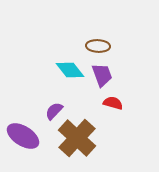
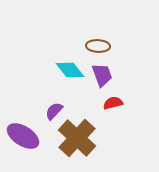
red semicircle: rotated 30 degrees counterclockwise
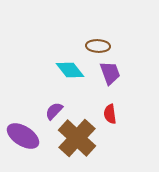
purple trapezoid: moved 8 px right, 2 px up
red semicircle: moved 3 px left, 11 px down; rotated 84 degrees counterclockwise
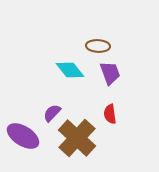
purple semicircle: moved 2 px left, 2 px down
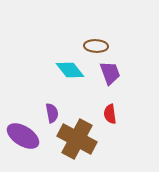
brown ellipse: moved 2 px left
purple semicircle: rotated 126 degrees clockwise
brown cross: moved 1 px down; rotated 15 degrees counterclockwise
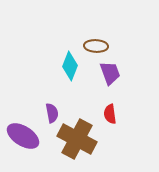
cyan diamond: moved 4 px up; rotated 60 degrees clockwise
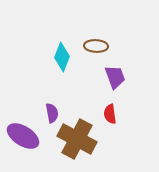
cyan diamond: moved 8 px left, 9 px up
purple trapezoid: moved 5 px right, 4 px down
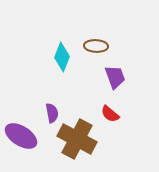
red semicircle: rotated 42 degrees counterclockwise
purple ellipse: moved 2 px left
